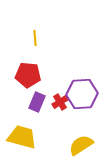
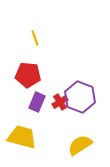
yellow line: rotated 14 degrees counterclockwise
purple hexagon: moved 2 px left, 3 px down; rotated 24 degrees clockwise
yellow semicircle: moved 1 px left
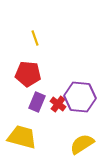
red pentagon: moved 1 px up
purple hexagon: rotated 16 degrees counterclockwise
red cross: moved 2 px left, 2 px down; rotated 21 degrees counterclockwise
yellow semicircle: moved 2 px right, 1 px up
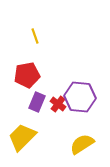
yellow line: moved 2 px up
red pentagon: moved 1 px left, 1 px down; rotated 15 degrees counterclockwise
yellow trapezoid: rotated 60 degrees counterclockwise
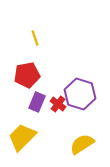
yellow line: moved 2 px down
purple hexagon: moved 3 px up; rotated 12 degrees clockwise
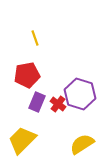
yellow trapezoid: moved 3 px down
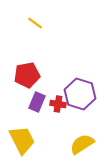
yellow line: moved 15 px up; rotated 35 degrees counterclockwise
red cross: rotated 28 degrees counterclockwise
yellow trapezoid: rotated 108 degrees clockwise
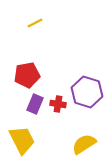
yellow line: rotated 63 degrees counterclockwise
purple hexagon: moved 7 px right, 2 px up
purple rectangle: moved 2 px left, 2 px down
yellow semicircle: moved 2 px right
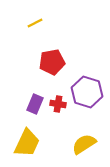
red pentagon: moved 25 px right, 13 px up
yellow trapezoid: moved 5 px right, 3 px down; rotated 52 degrees clockwise
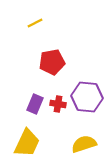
purple hexagon: moved 5 px down; rotated 12 degrees counterclockwise
yellow semicircle: rotated 15 degrees clockwise
